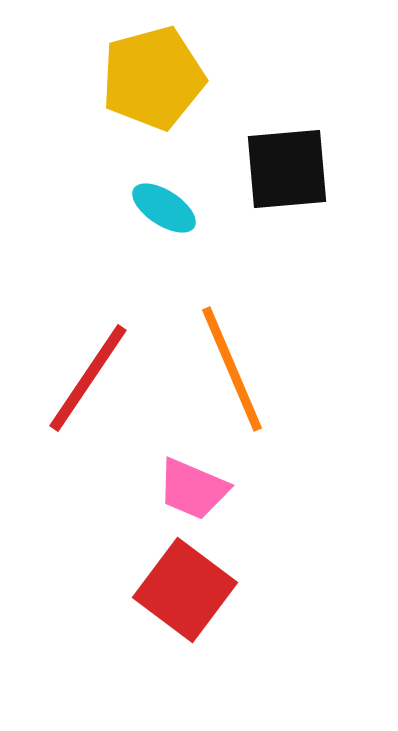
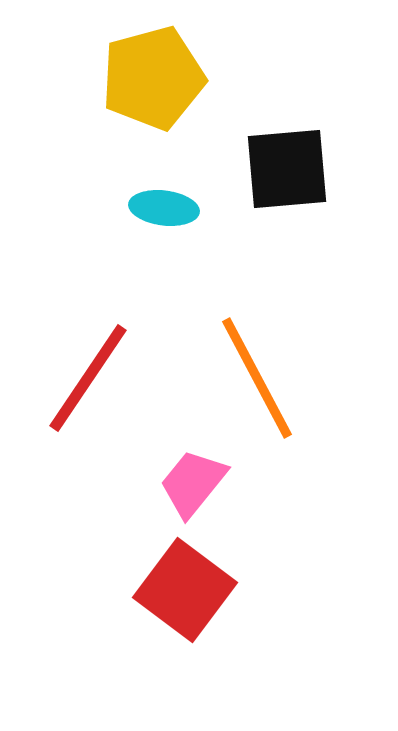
cyan ellipse: rotated 26 degrees counterclockwise
orange line: moved 25 px right, 9 px down; rotated 5 degrees counterclockwise
pink trapezoid: moved 6 px up; rotated 106 degrees clockwise
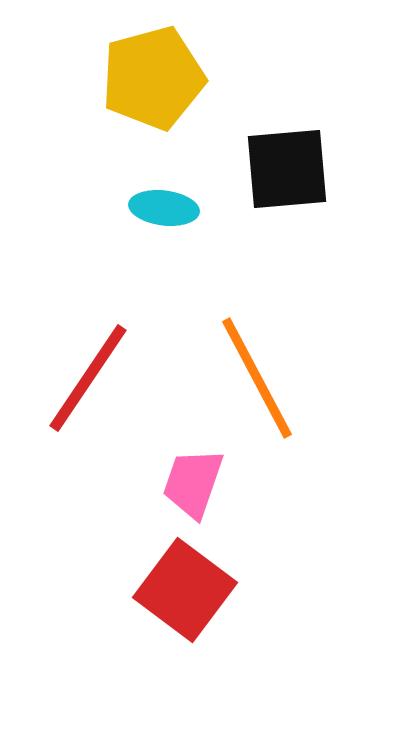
pink trapezoid: rotated 20 degrees counterclockwise
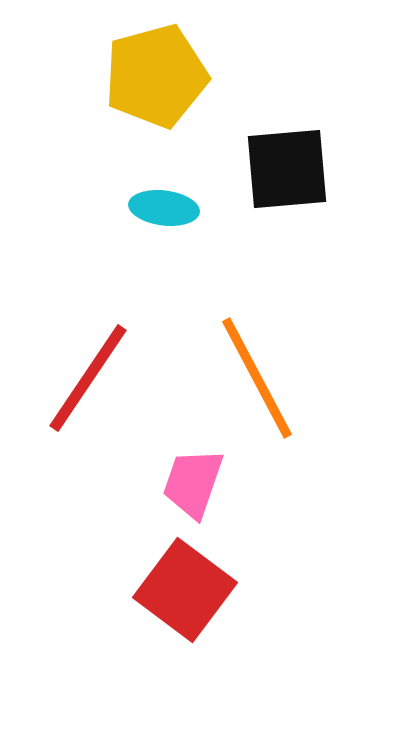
yellow pentagon: moved 3 px right, 2 px up
